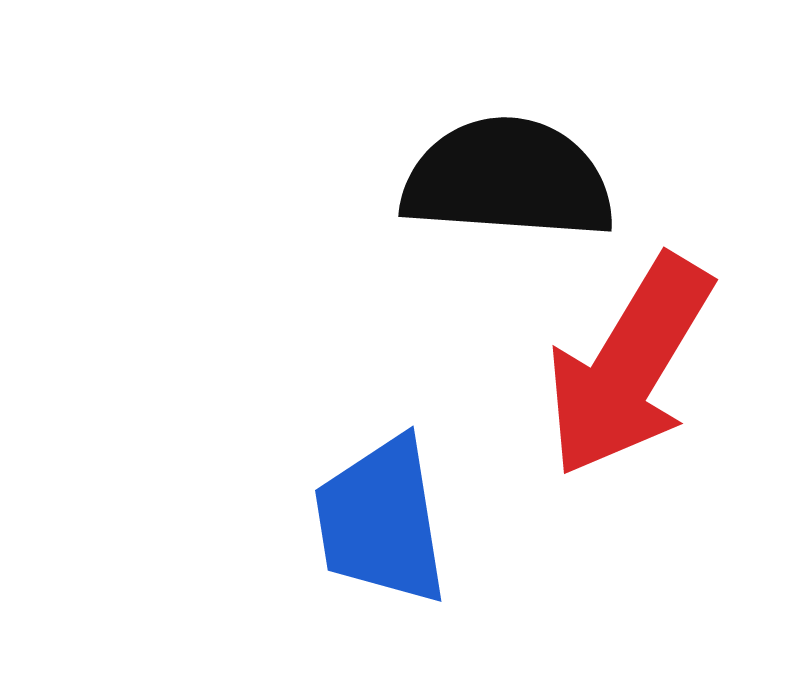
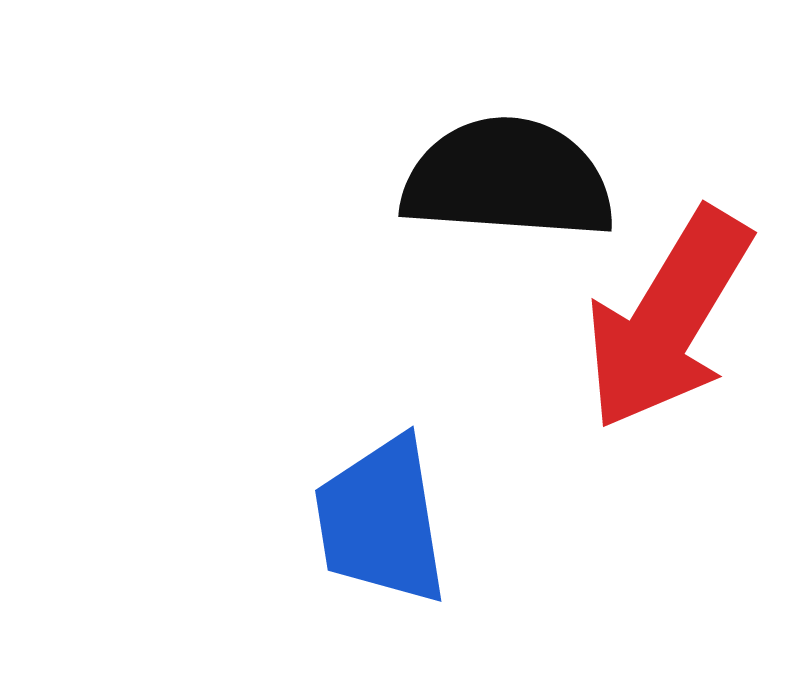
red arrow: moved 39 px right, 47 px up
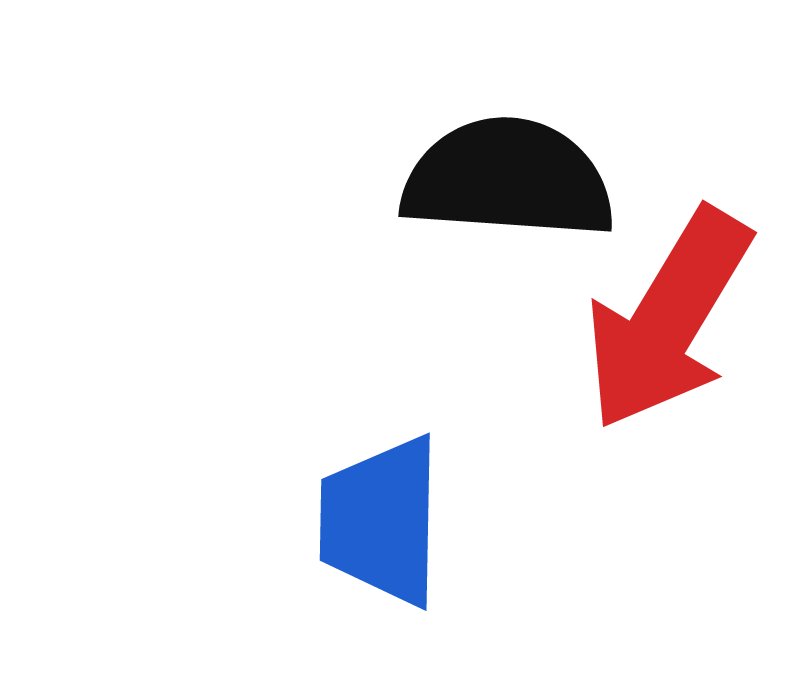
blue trapezoid: rotated 10 degrees clockwise
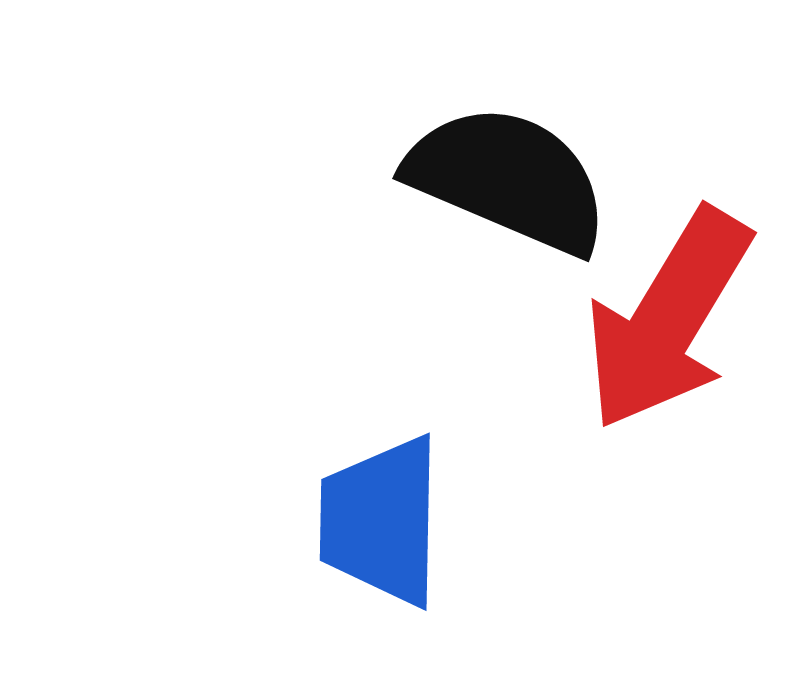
black semicircle: rotated 19 degrees clockwise
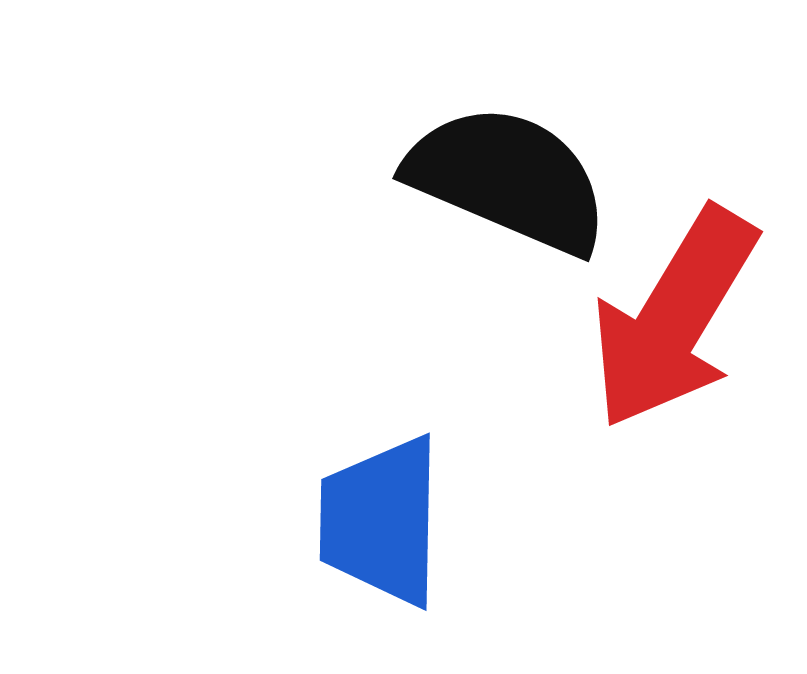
red arrow: moved 6 px right, 1 px up
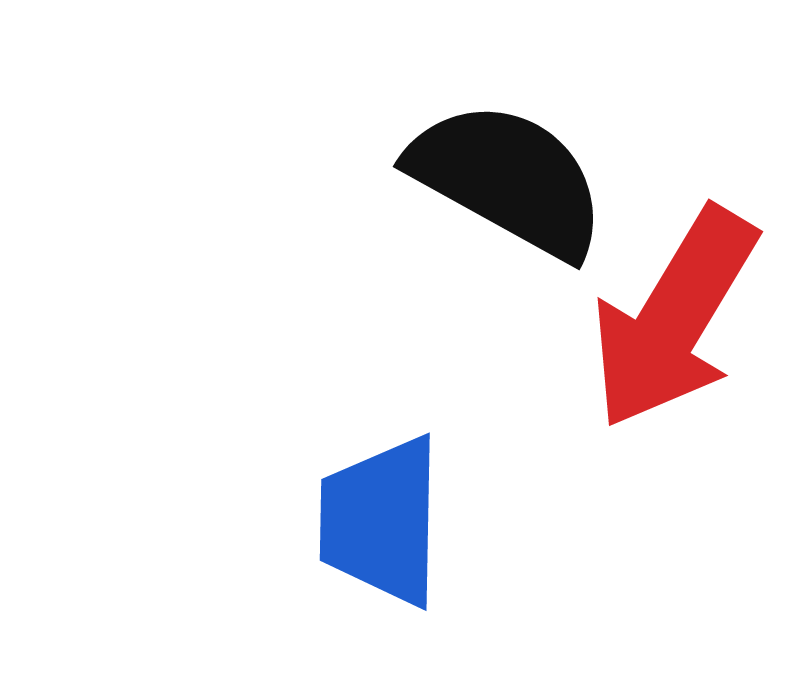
black semicircle: rotated 6 degrees clockwise
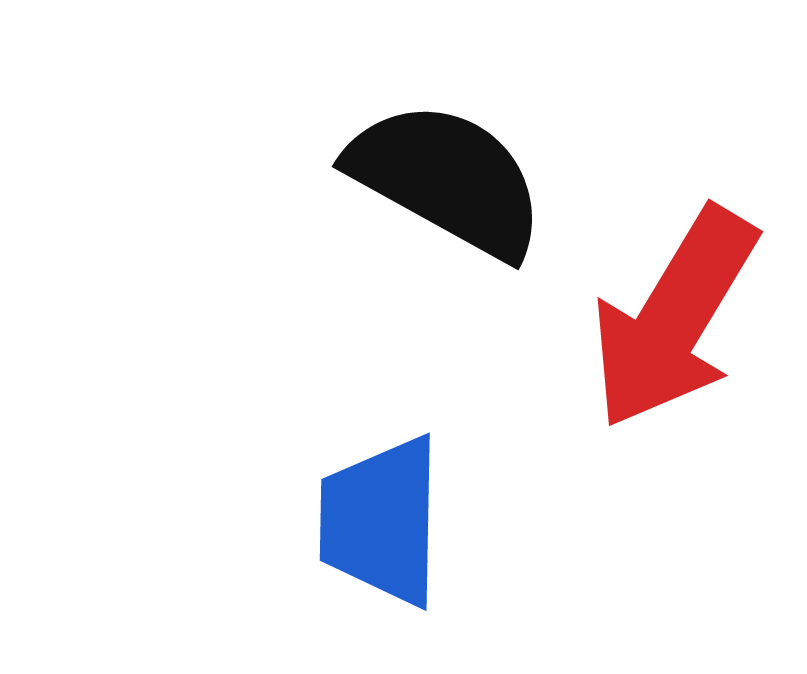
black semicircle: moved 61 px left
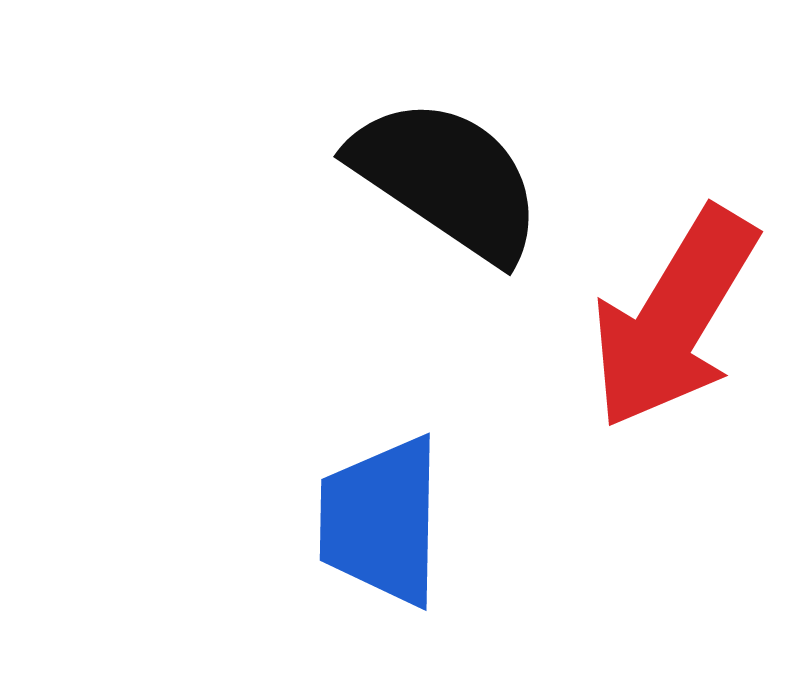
black semicircle: rotated 5 degrees clockwise
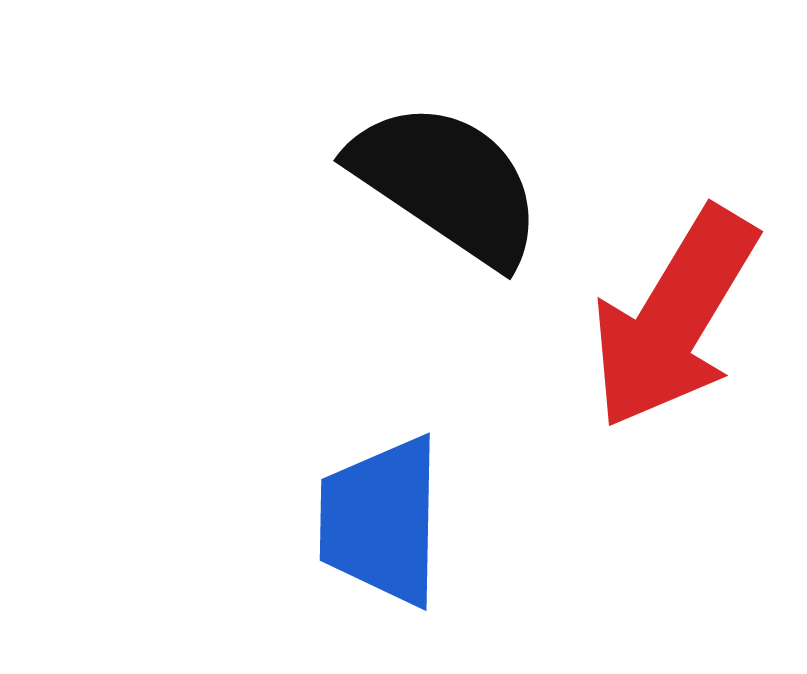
black semicircle: moved 4 px down
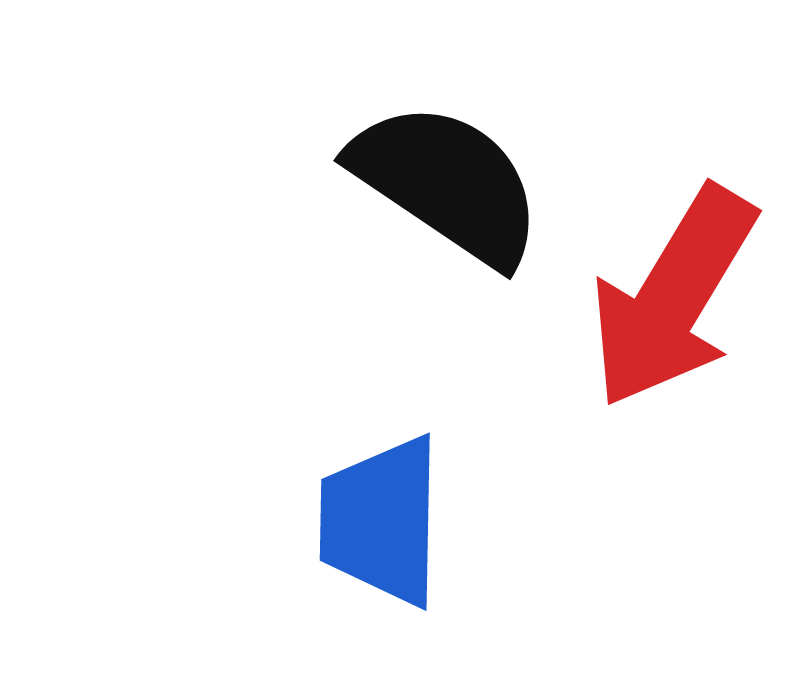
red arrow: moved 1 px left, 21 px up
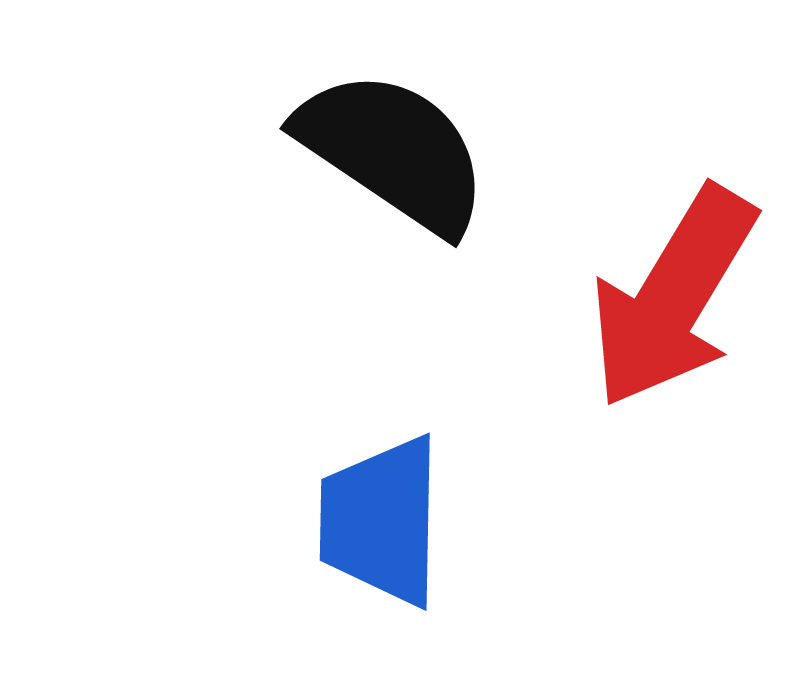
black semicircle: moved 54 px left, 32 px up
